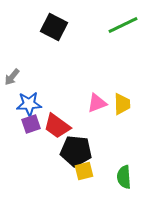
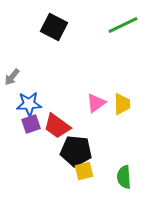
pink triangle: moved 1 px left; rotated 15 degrees counterclockwise
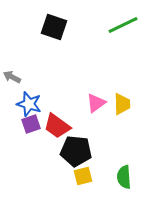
black square: rotated 8 degrees counterclockwise
gray arrow: rotated 78 degrees clockwise
blue star: rotated 20 degrees clockwise
yellow square: moved 1 px left, 5 px down
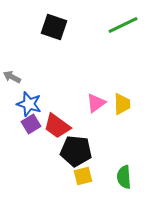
purple square: rotated 12 degrees counterclockwise
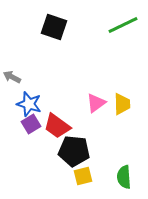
black pentagon: moved 2 px left
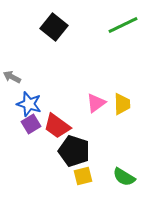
black square: rotated 20 degrees clockwise
black pentagon: rotated 12 degrees clockwise
green semicircle: rotated 55 degrees counterclockwise
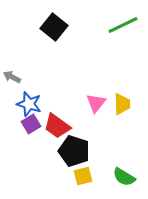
pink triangle: rotated 15 degrees counterclockwise
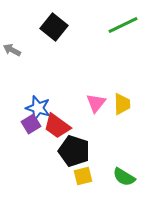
gray arrow: moved 27 px up
blue star: moved 9 px right, 4 px down
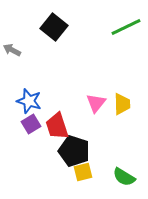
green line: moved 3 px right, 2 px down
blue star: moved 9 px left, 7 px up
red trapezoid: rotated 36 degrees clockwise
yellow square: moved 4 px up
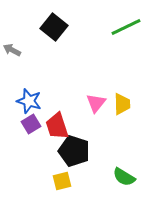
yellow square: moved 21 px left, 9 px down
